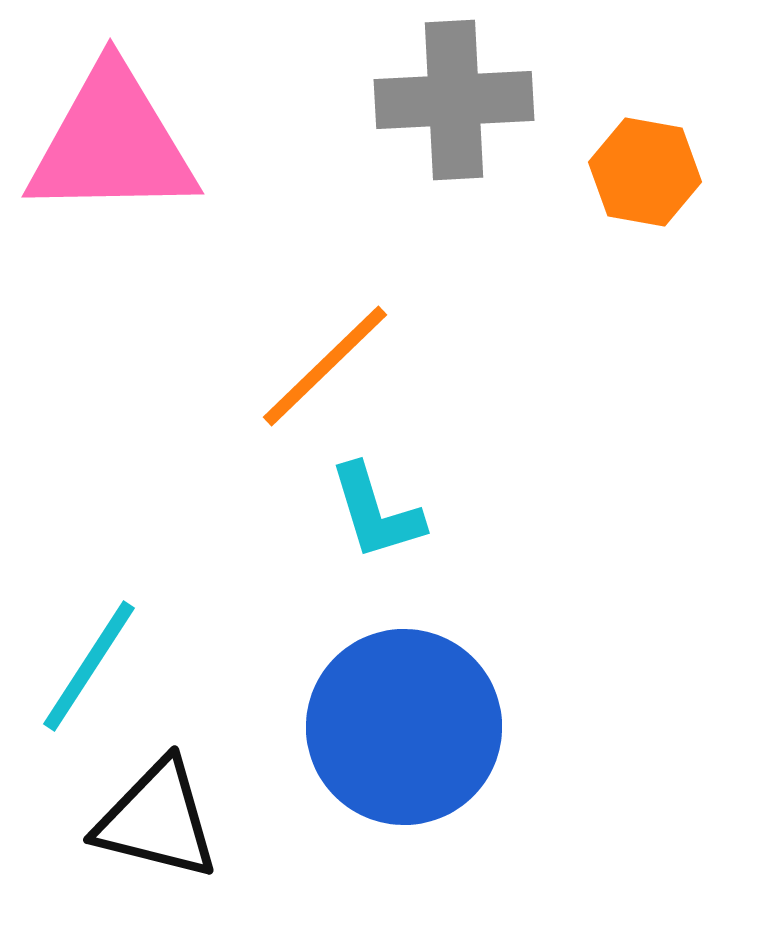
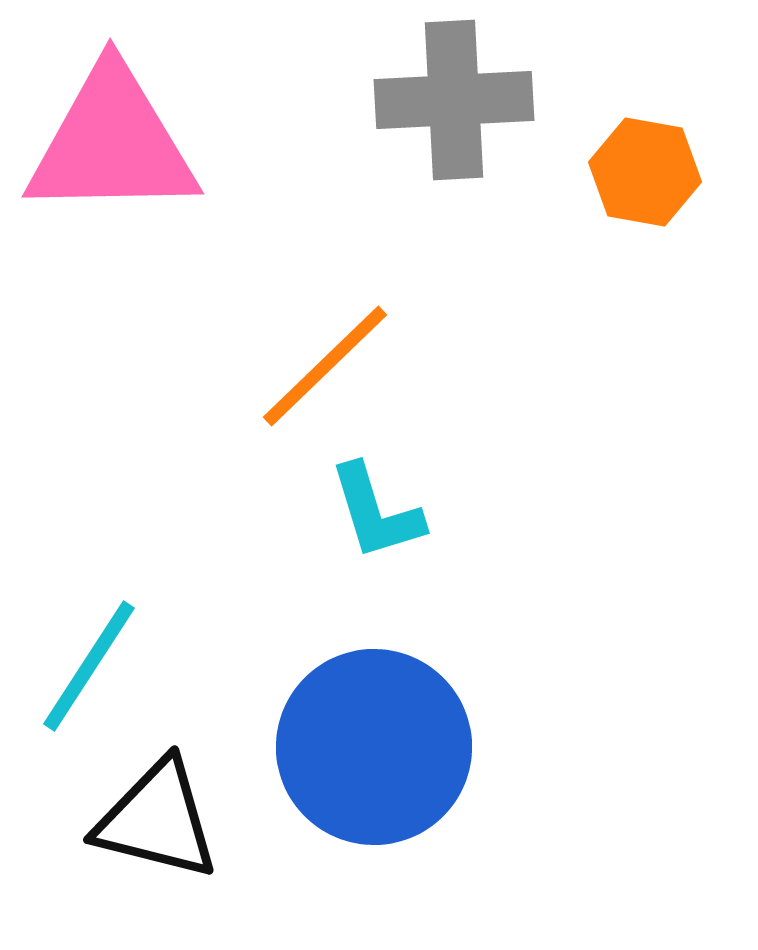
blue circle: moved 30 px left, 20 px down
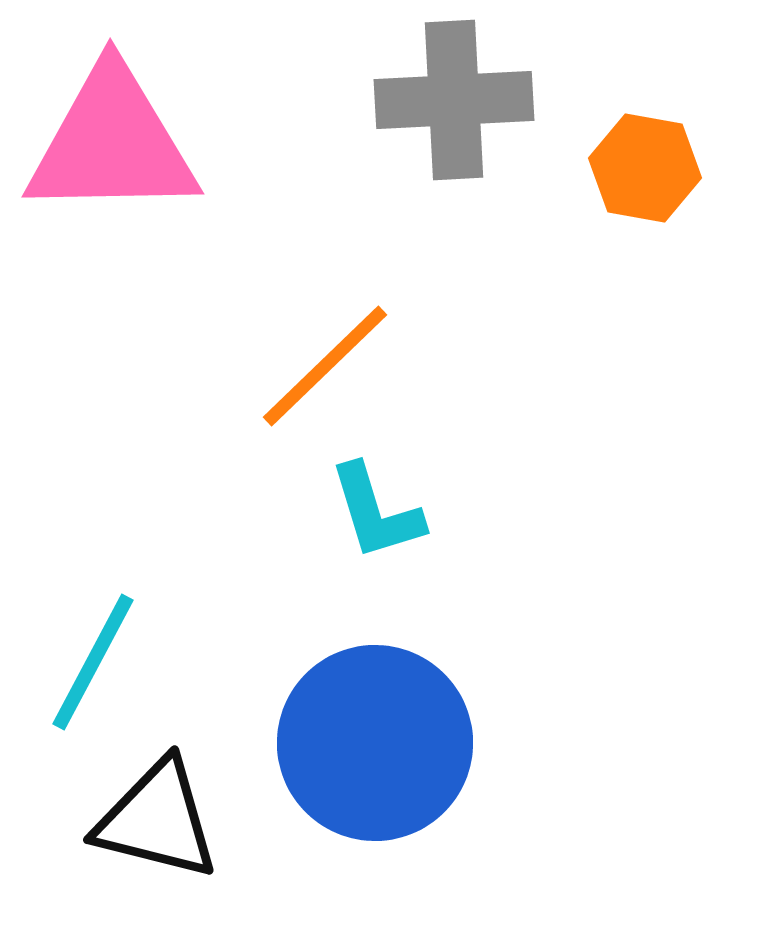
orange hexagon: moved 4 px up
cyan line: moved 4 px right, 4 px up; rotated 5 degrees counterclockwise
blue circle: moved 1 px right, 4 px up
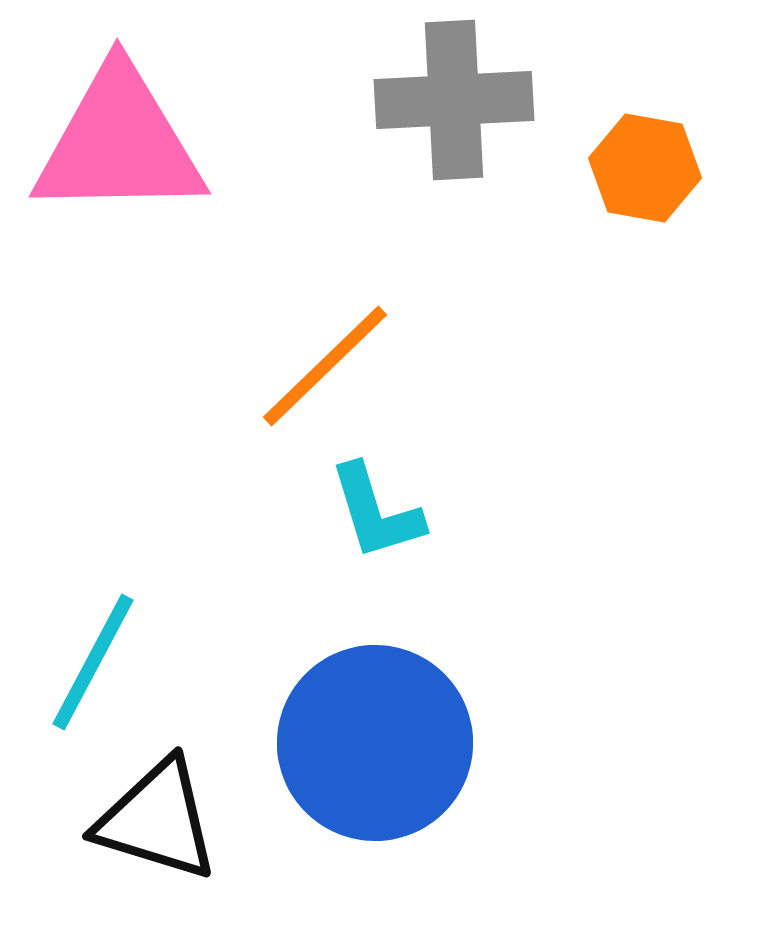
pink triangle: moved 7 px right
black triangle: rotated 3 degrees clockwise
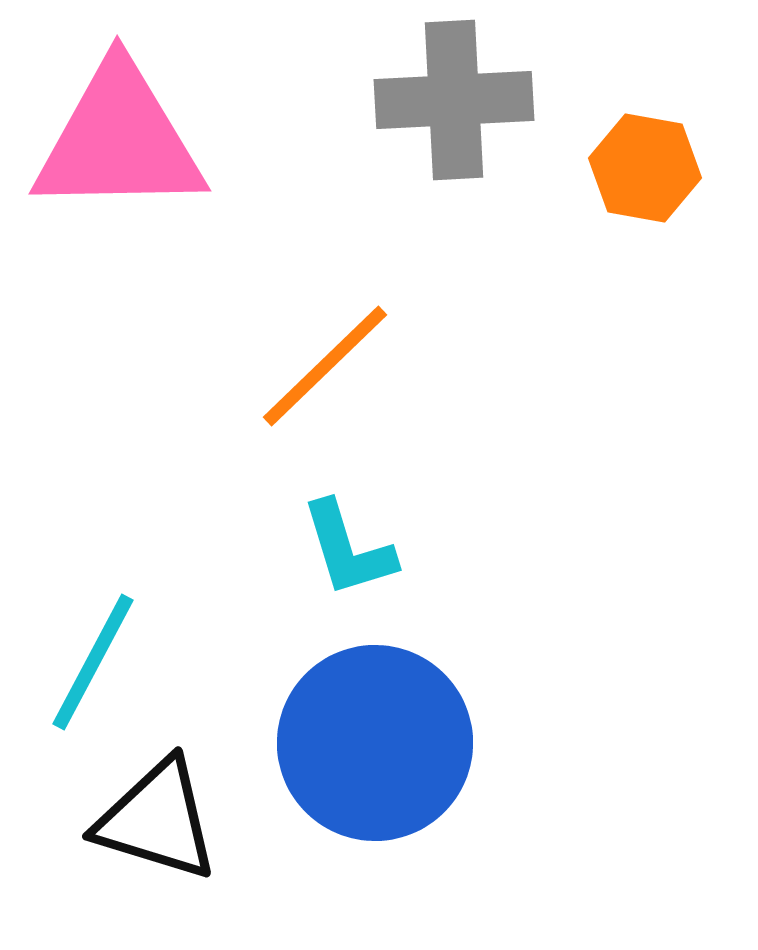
pink triangle: moved 3 px up
cyan L-shape: moved 28 px left, 37 px down
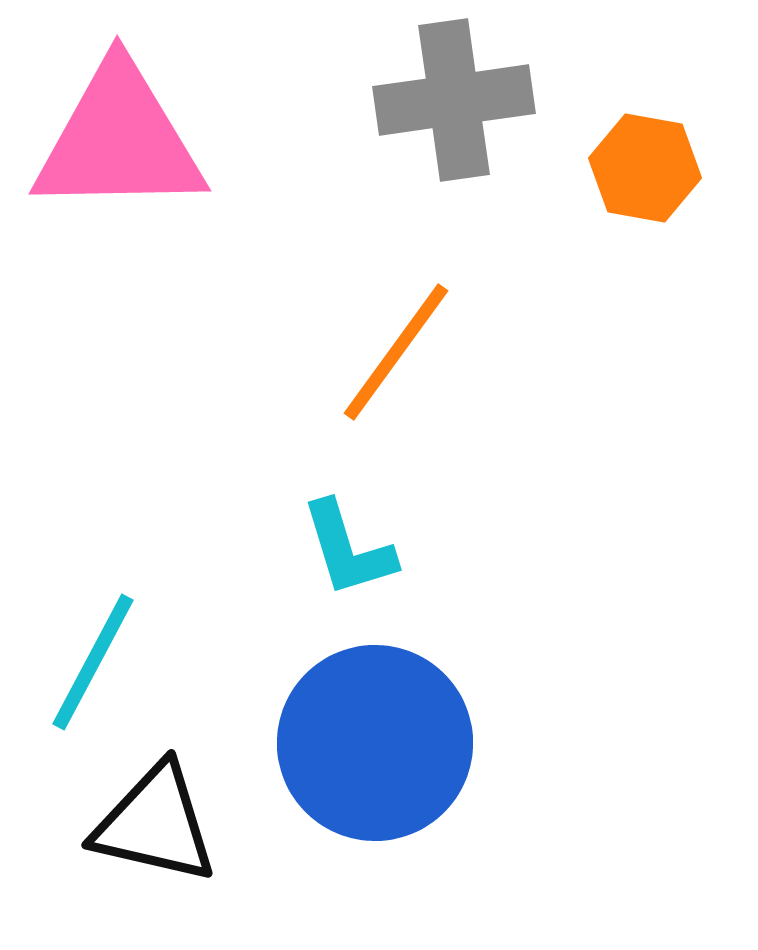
gray cross: rotated 5 degrees counterclockwise
orange line: moved 71 px right, 14 px up; rotated 10 degrees counterclockwise
black triangle: moved 2 px left, 4 px down; rotated 4 degrees counterclockwise
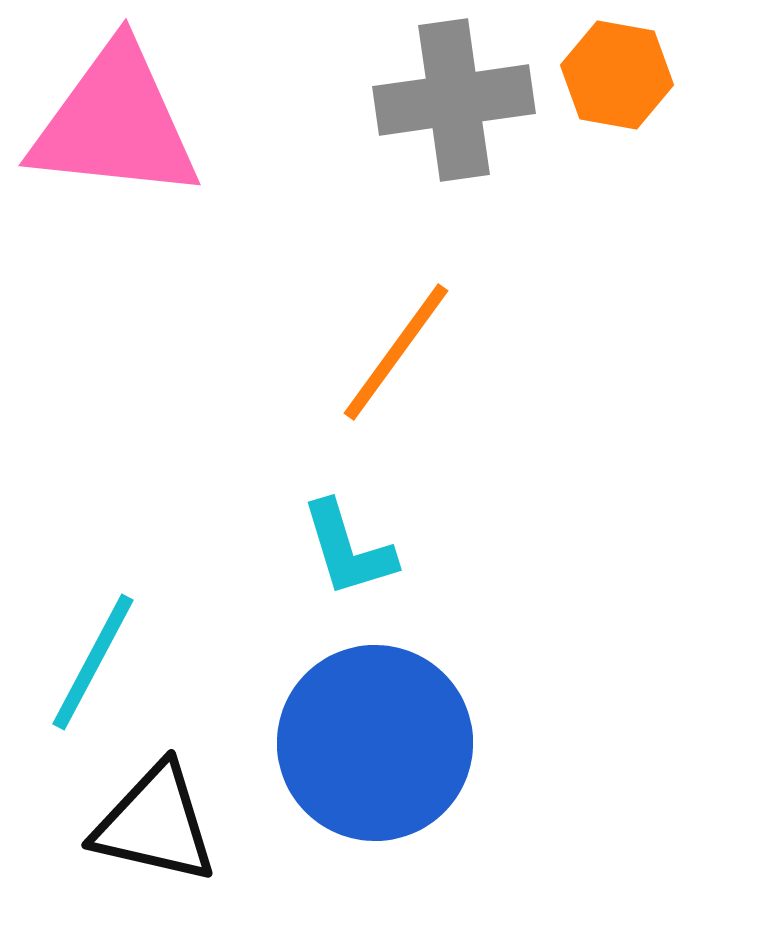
pink triangle: moved 4 px left, 17 px up; rotated 7 degrees clockwise
orange hexagon: moved 28 px left, 93 px up
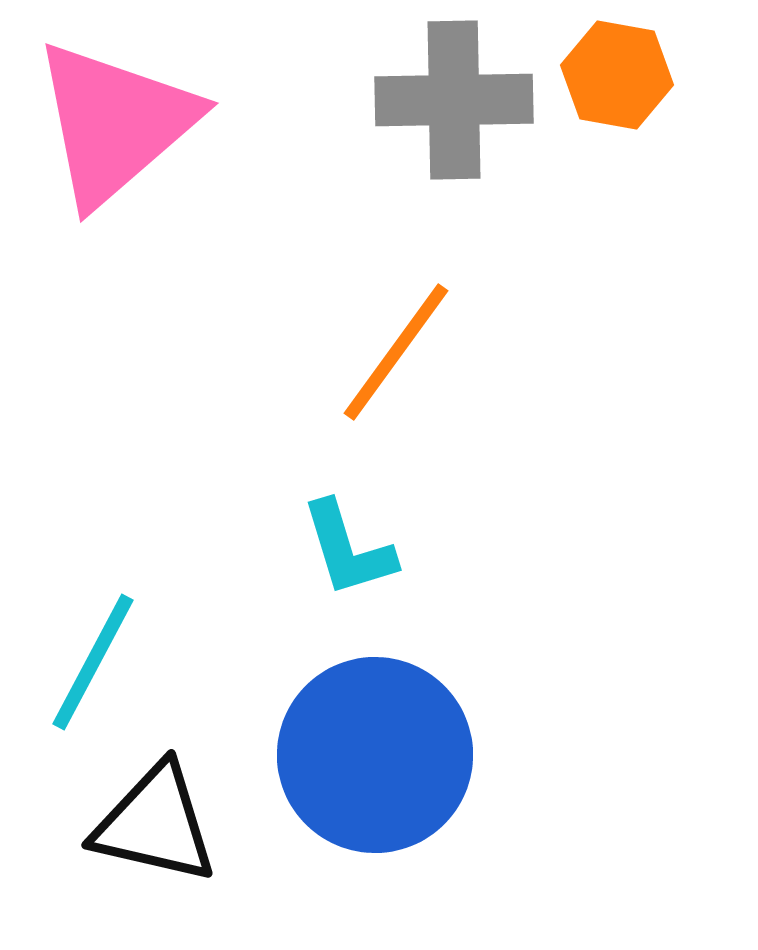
gray cross: rotated 7 degrees clockwise
pink triangle: rotated 47 degrees counterclockwise
blue circle: moved 12 px down
